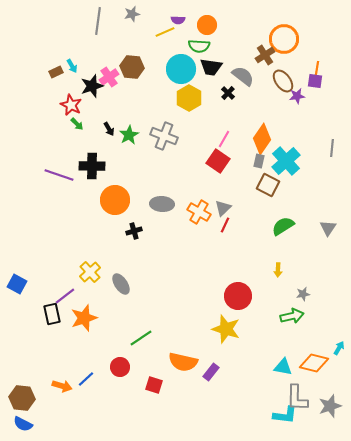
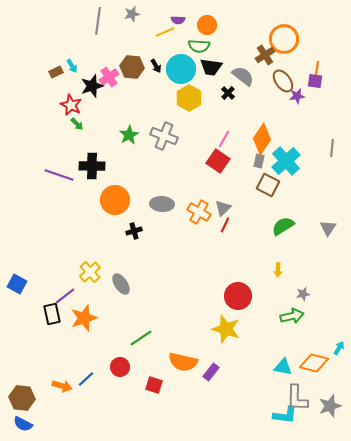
black arrow at (109, 129): moved 47 px right, 63 px up
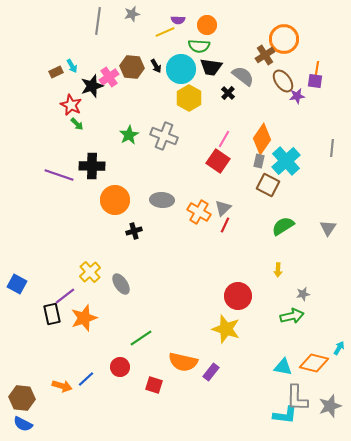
gray ellipse at (162, 204): moved 4 px up
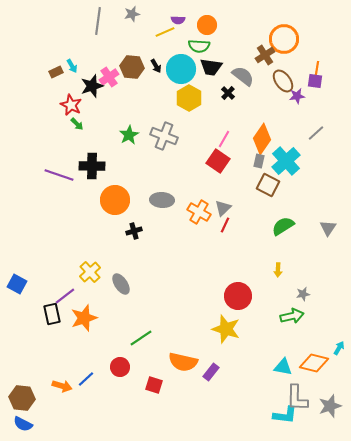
gray line at (332, 148): moved 16 px left, 15 px up; rotated 42 degrees clockwise
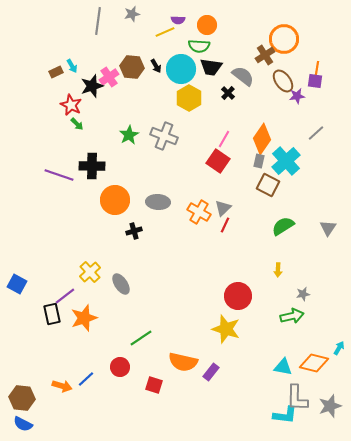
gray ellipse at (162, 200): moved 4 px left, 2 px down
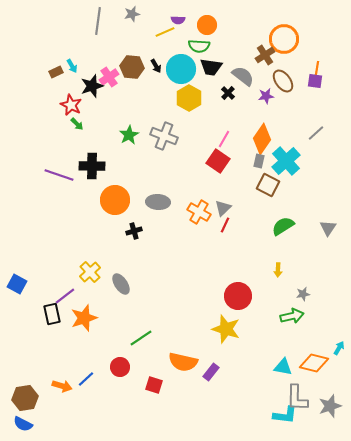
purple star at (297, 96): moved 31 px left
brown hexagon at (22, 398): moved 3 px right; rotated 15 degrees counterclockwise
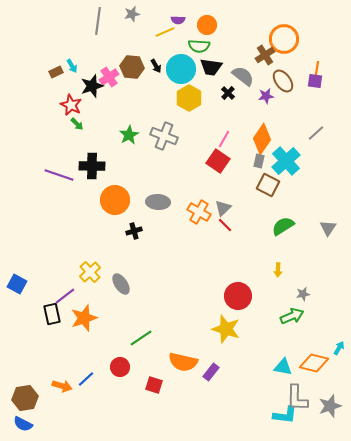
red line at (225, 225): rotated 70 degrees counterclockwise
green arrow at (292, 316): rotated 10 degrees counterclockwise
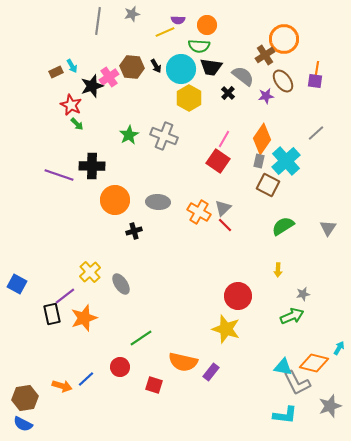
gray L-shape at (297, 398): moved 15 px up; rotated 28 degrees counterclockwise
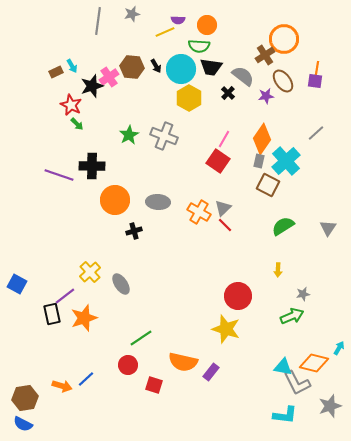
red circle at (120, 367): moved 8 px right, 2 px up
